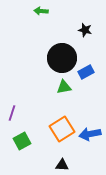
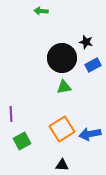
black star: moved 1 px right, 12 px down
blue rectangle: moved 7 px right, 7 px up
purple line: moved 1 px left, 1 px down; rotated 21 degrees counterclockwise
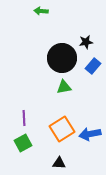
black star: rotated 24 degrees counterclockwise
blue rectangle: moved 1 px down; rotated 21 degrees counterclockwise
purple line: moved 13 px right, 4 px down
green square: moved 1 px right, 2 px down
black triangle: moved 3 px left, 2 px up
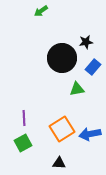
green arrow: rotated 40 degrees counterclockwise
blue rectangle: moved 1 px down
green triangle: moved 13 px right, 2 px down
